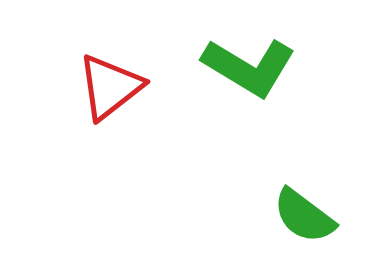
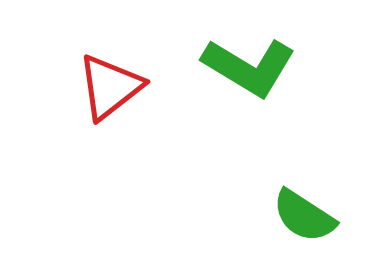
green semicircle: rotated 4 degrees counterclockwise
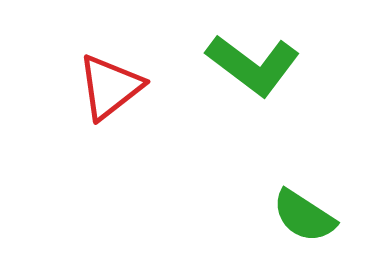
green L-shape: moved 4 px right, 2 px up; rotated 6 degrees clockwise
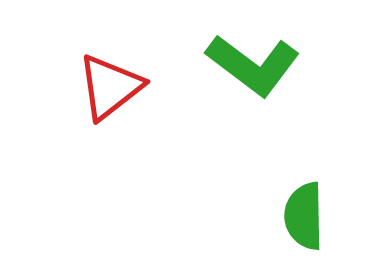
green semicircle: rotated 56 degrees clockwise
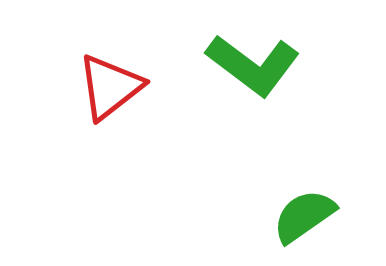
green semicircle: rotated 56 degrees clockwise
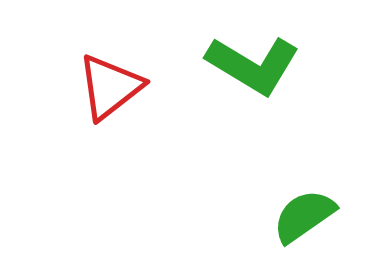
green L-shape: rotated 6 degrees counterclockwise
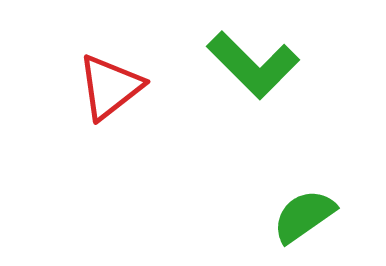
green L-shape: rotated 14 degrees clockwise
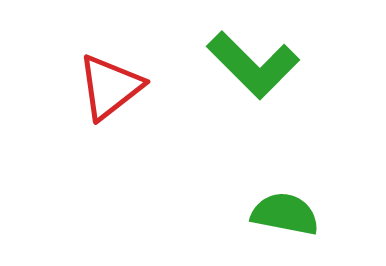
green semicircle: moved 19 px left, 2 px up; rotated 46 degrees clockwise
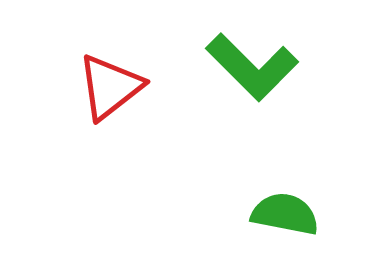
green L-shape: moved 1 px left, 2 px down
